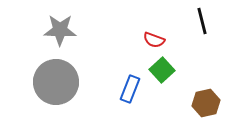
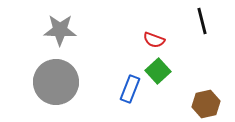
green square: moved 4 px left, 1 px down
brown hexagon: moved 1 px down
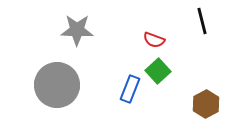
gray star: moved 17 px right
gray circle: moved 1 px right, 3 px down
brown hexagon: rotated 16 degrees counterclockwise
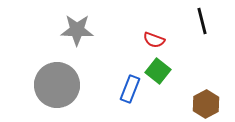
green square: rotated 10 degrees counterclockwise
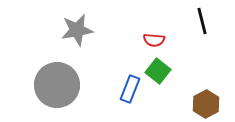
gray star: rotated 12 degrees counterclockwise
red semicircle: rotated 15 degrees counterclockwise
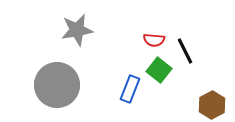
black line: moved 17 px left, 30 px down; rotated 12 degrees counterclockwise
green square: moved 1 px right, 1 px up
brown hexagon: moved 6 px right, 1 px down
